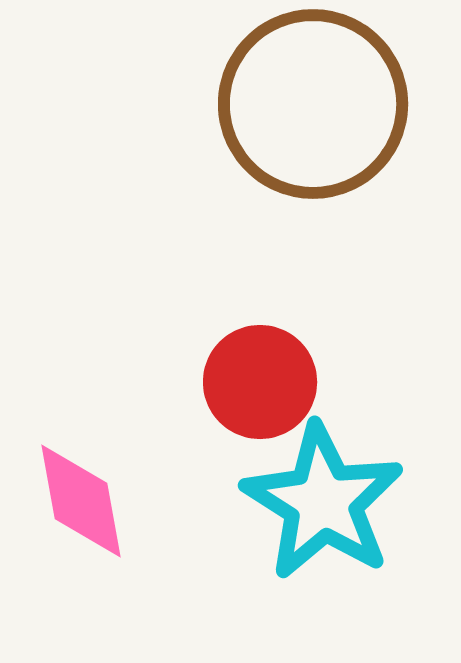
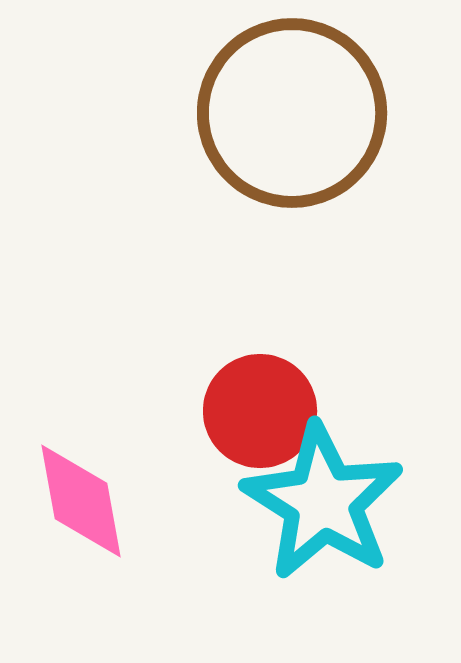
brown circle: moved 21 px left, 9 px down
red circle: moved 29 px down
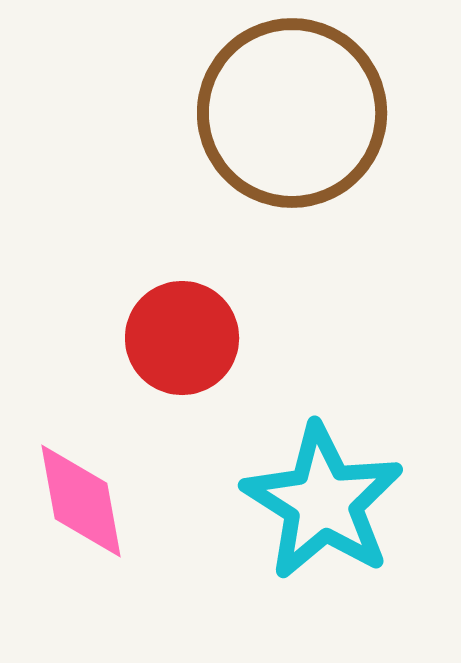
red circle: moved 78 px left, 73 px up
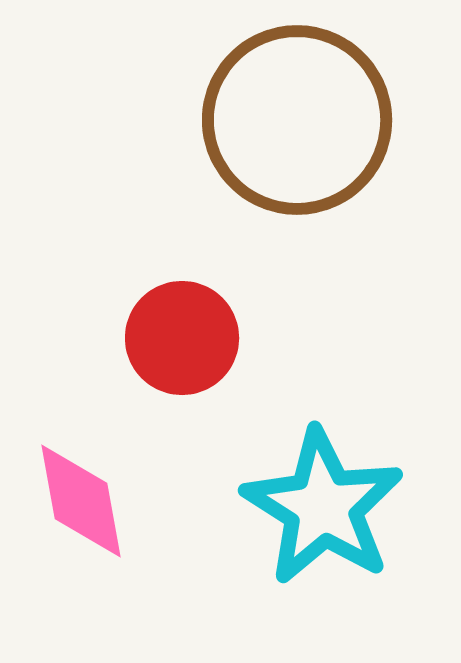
brown circle: moved 5 px right, 7 px down
cyan star: moved 5 px down
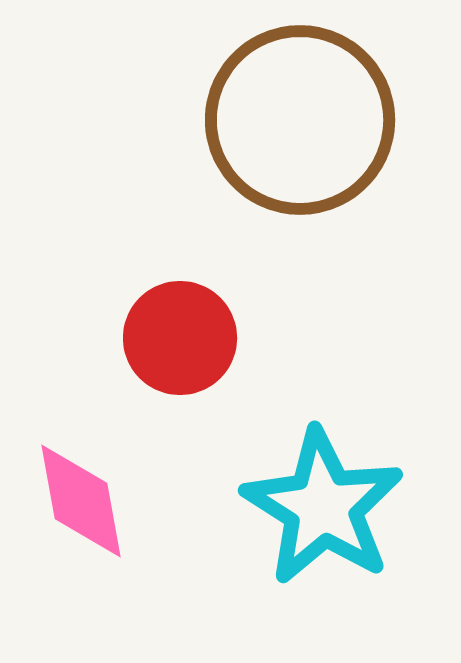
brown circle: moved 3 px right
red circle: moved 2 px left
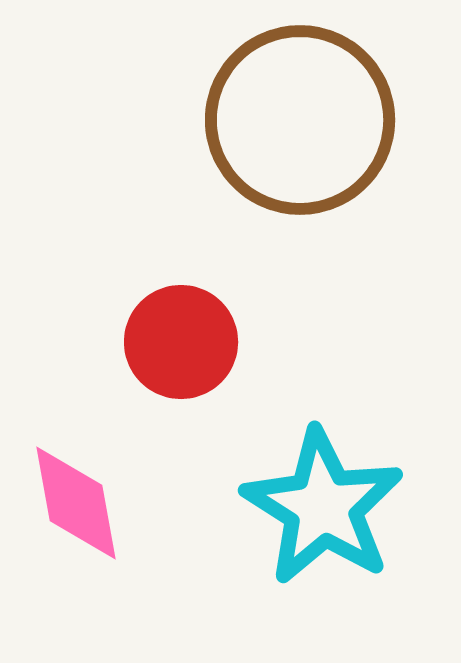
red circle: moved 1 px right, 4 px down
pink diamond: moved 5 px left, 2 px down
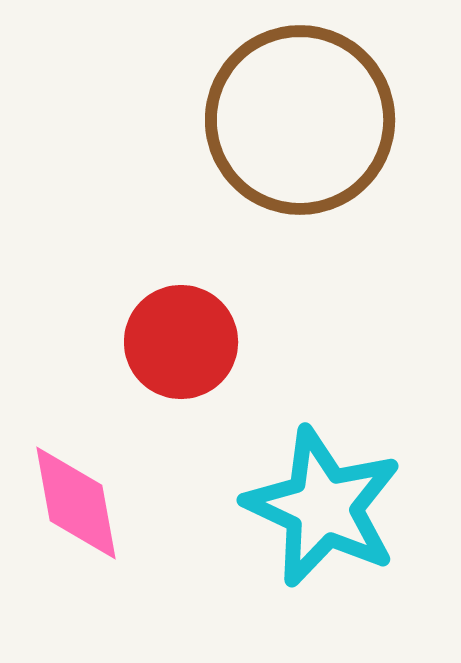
cyan star: rotated 7 degrees counterclockwise
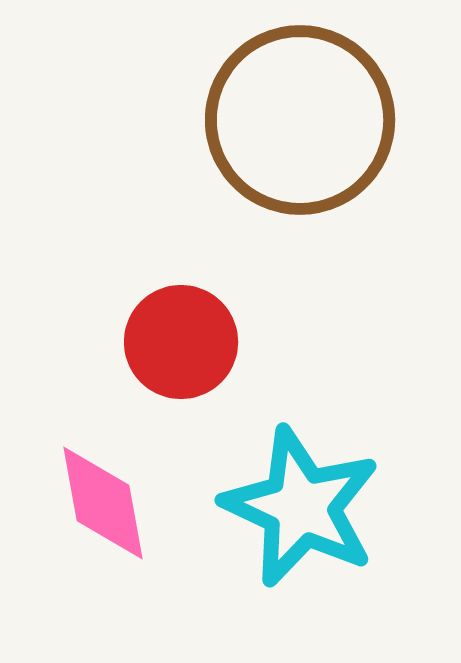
pink diamond: moved 27 px right
cyan star: moved 22 px left
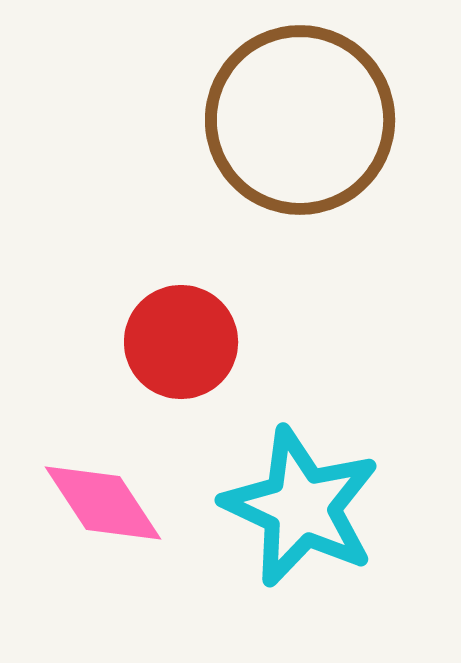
pink diamond: rotated 23 degrees counterclockwise
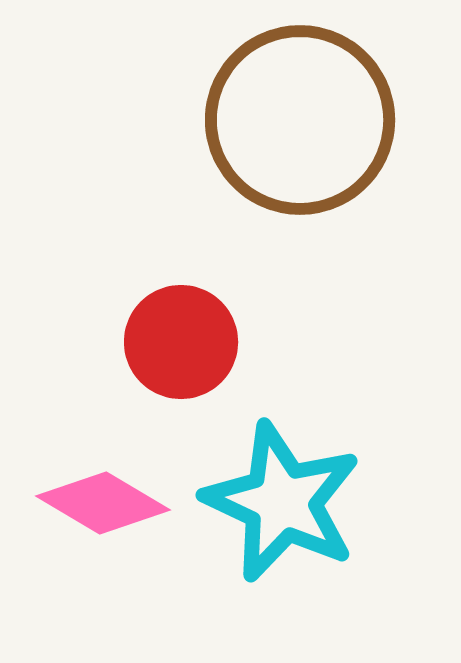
pink diamond: rotated 26 degrees counterclockwise
cyan star: moved 19 px left, 5 px up
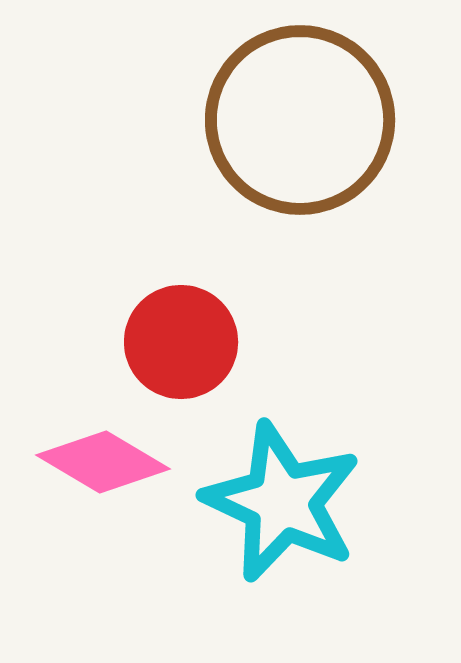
pink diamond: moved 41 px up
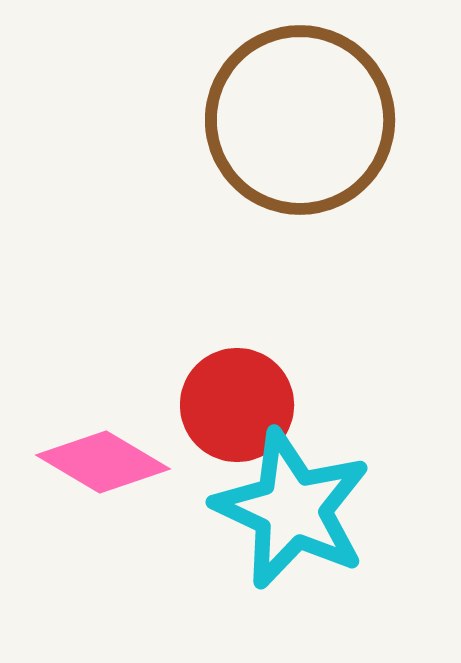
red circle: moved 56 px right, 63 px down
cyan star: moved 10 px right, 7 px down
